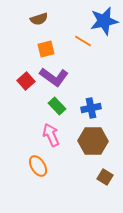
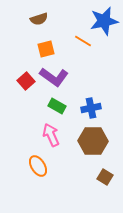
green rectangle: rotated 18 degrees counterclockwise
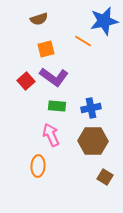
green rectangle: rotated 24 degrees counterclockwise
orange ellipse: rotated 35 degrees clockwise
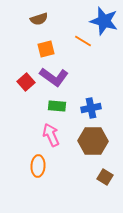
blue star: rotated 28 degrees clockwise
red square: moved 1 px down
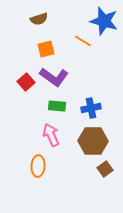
brown square: moved 8 px up; rotated 21 degrees clockwise
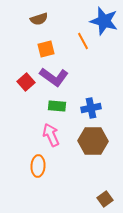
orange line: rotated 30 degrees clockwise
brown square: moved 30 px down
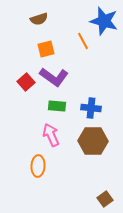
blue cross: rotated 18 degrees clockwise
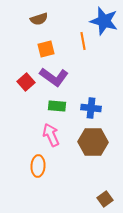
orange line: rotated 18 degrees clockwise
brown hexagon: moved 1 px down
